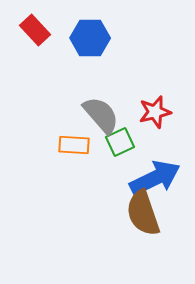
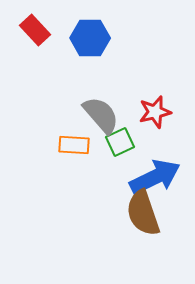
blue arrow: moved 1 px up
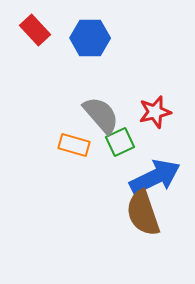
orange rectangle: rotated 12 degrees clockwise
